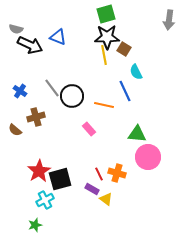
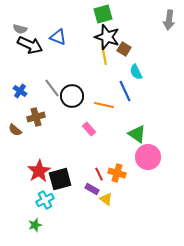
green square: moved 3 px left
gray semicircle: moved 4 px right
black star: rotated 20 degrees clockwise
green triangle: rotated 30 degrees clockwise
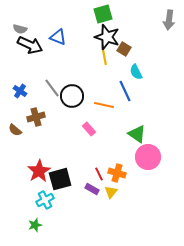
yellow triangle: moved 5 px right, 7 px up; rotated 32 degrees clockwise
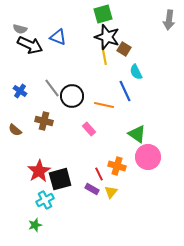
brown cross: moved 8 px right, 4 px down; rotated 30 degrees clockwise
orange cross: moved 7 px up
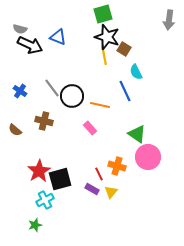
orange line: moved 4 px left
pink rectangle: moved 1 px right, 1 px up
